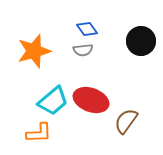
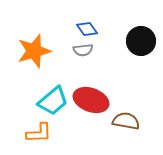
brown semicircle: rotated 64 degrees clockwise
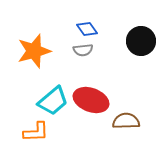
brown semicircle: rotated 12 degrees counterclockwise
orange L-shape: moved 3 px left, 1 px up
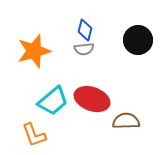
blue diamond: moved 2 px left, 1 px down; rotated 50 degrees clockwise
black circle: moved 3 px left, 1 px up
gray semicircle: moved 1 px right, 1 px up
red ellipse: moved 1 px right, 1 px up
orange L-shape: moved 2 px left, 3 px down; rotated 72 degrees clockwise
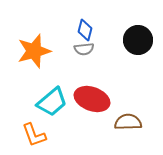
cyan trapezoid: moved 1 px left, 1 px down
brown semicircle: moved 2 px right, 1 px down
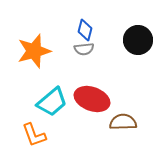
brown semicircle: moved 5 px left
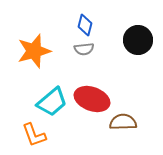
blue diamond: moved 5 px up
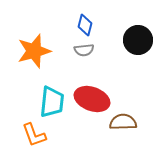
gray semicircle: moved 1 px down
cyan trapezoid: rotated 44 degrees counterclockwise
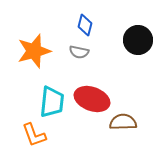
gray semicircle: moved 5 px left, 2 px down; rotated 18 degrees clockwise
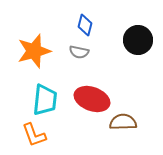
cyan trapezoid: moved 7 px left, 2 px up
